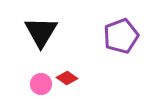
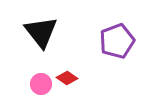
black triangle: rotated 9 degrees counterclockwise
purple pentagon: moved 4 px left, 5 px down
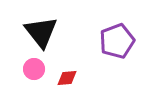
red diamond: rotated 40 degrees counterclockwise
pink circle: moved 7 px left, 15 px up
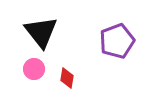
red diamond: rotated 75 degrees counterclockwise
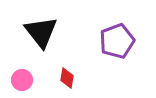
pink circle: moved 12 px left, 11 px down
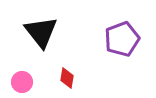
purple pentagon: moved 5 px right, 2 px up
pink circle: moved 2 px down
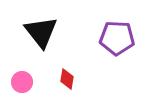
purple pentagon: moved 5 px left, 1 px up; rotated 24 degrees clockwise
red diamond: moved 1 px down
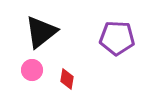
black triangle: rotated 30 degrees clockwise
pink circle: moved 10 px right, 12 px up
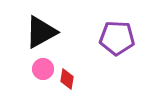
black triangle: rotated 9 degrees clockwise
pink circle: moved 11 px right, 1 px up
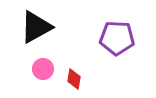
black triangle: moved 5 px left, 5 px up
red diamond: moved 7 px right
